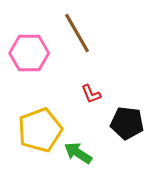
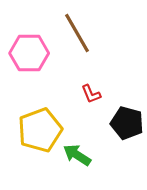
black pentagon: rotated 8 degrees clockwise
green arrow: moved 1 px left, 2 px down
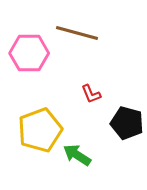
brown line: rotated 45 degrees counterclockwise
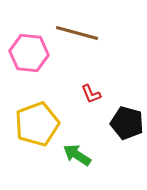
pink hexagon: rotated 6 degrees clockwise
yellow pentagon: moved 3 px left, 6 px up
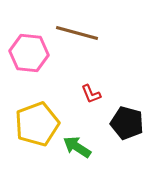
green arrow: moved 8 px up
